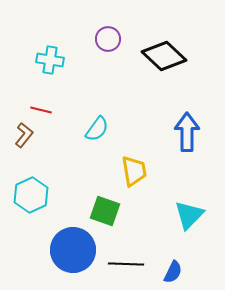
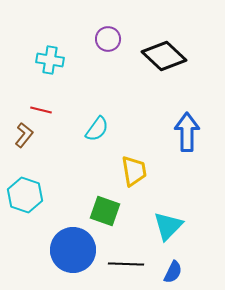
cyan hexagon: moved 6 px left; rotated 16 degrees counterclockwise
cyan triangle: moved 21 px left, 11 px down
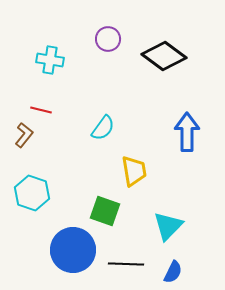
black diamond: rotated 6 degrees counterclockwise
cyan semicircle: moved 6 px right, 1 px up
cyan hexagon: moved 7 px right, 2 px up
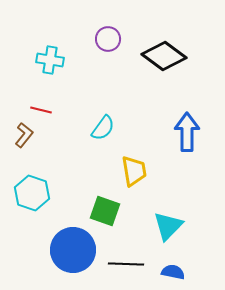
blue semicircle: rotated 105 degrees counterclockwise
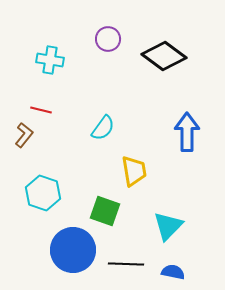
cyan hexagon: moved 11 px right
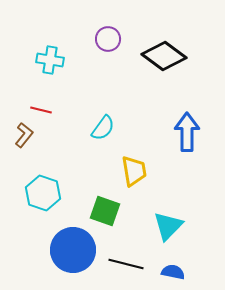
black line: rotated 12 degrees clockwise
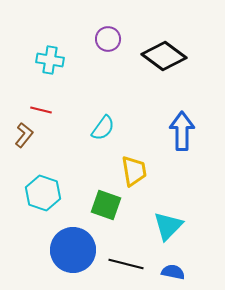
blue arrow: moved 5 px left, 1 px up
green square: moved 1 px right, 6 px up
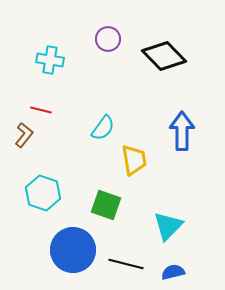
black diamond: rotated 9 degrees clockwise
yellow trapezoid: moved 11 px up
blue semicircle: rotated 25 degrees counterclockwise
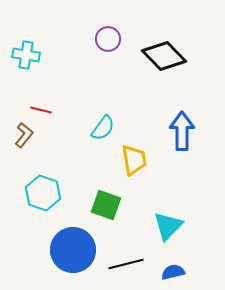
cyan cross: moved 24 px left, 5 px up
black line: rotated 28 degrees counterclockwise
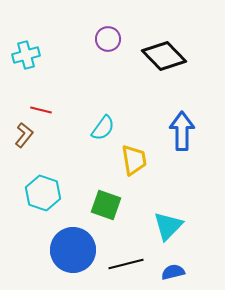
cyan cross: rotated 24 degrees counterclockwise
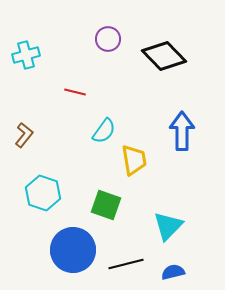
red line: moved 34 px right, 18 px up
cyan semicircle: moved 1 px right, 3 px down
